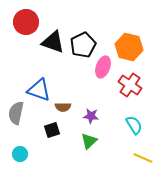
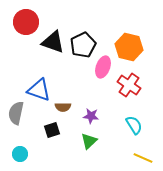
red cross: moved 1 px left
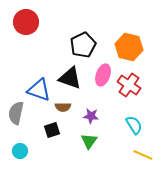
black triangle: moved 17 px right, 36 px down
pink ellipse: moved 8 px down
green triangle: rotated 12 degrees counterclockwise
cyan circle: moved 3 px up
yellow line: moved 3 px up
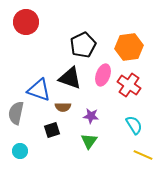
orange hexagon: rotated 20 degrees counterclockwise
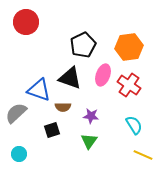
gray semicircle: rotated 35 degrees clockwise
cyan circle: moved 1 px left, 3 px down
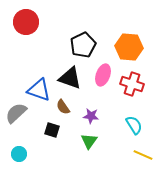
orange hexagon: rotated 12 degrees clockwise
red cross: moved 3 px right, 1 px up; rotated 15 degrees counterclockwise
brown semicircle: rotated 56 degrees clockwise
black square: rotated 35 degrees clockwise
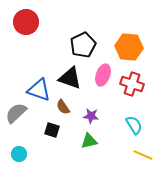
green triangle: rotated 42 degrees clockwise
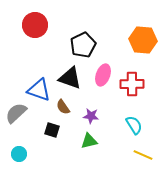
red circle: moved 9 px right, 3 px down
orange hexagon: moved 14 px right, 7 px up
red cross: rotated 20 degrees counterclockwise
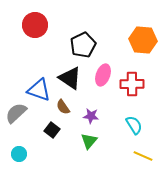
black triangle: rotated 15 degrees clockwise
black square: rotated 21 degrees clockwise
green triangle: rotated 36 degrees counterclockwise
yellow line: moved 1 px down
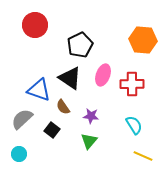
black pentagon: moved 3 px left
gray semicircle: moved 6 px right, 6 px down
